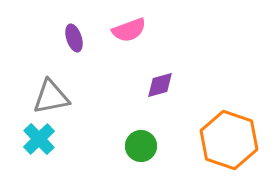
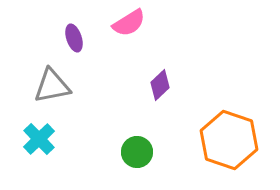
pink semicircle: moved 7 px up; rotated 12 degrees counterclockwise
purple diamond: rotated 28 degrees counterclockwise
gray triangle: moved 1 px right, 11 px up
green circle: moved 4 px left, 6 px down
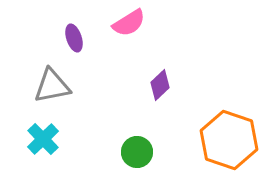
cyan cross: moved 4 px right
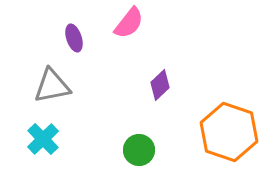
pink semicircle: rotated 20 degrees counterclockwise
orange hexagon: moved 8 px up
green circle: moved 2 px right, 2 px up
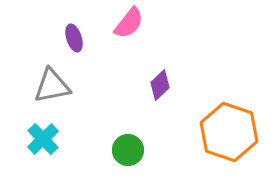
green circle: moved 11 px left
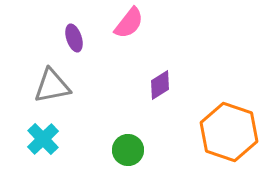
purple diamond: rotated 12 degrees clockwise
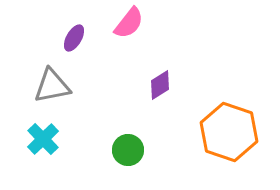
purple ellipse: rotated 48 degrees clockwise
